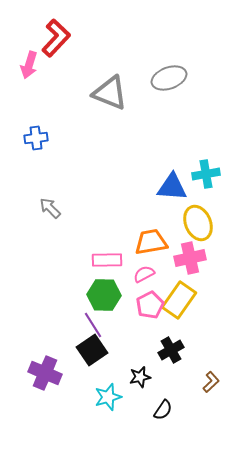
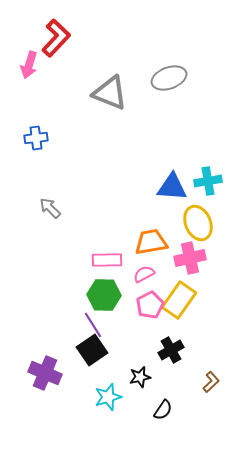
cyan cross: moved 2 px right, 7 px down
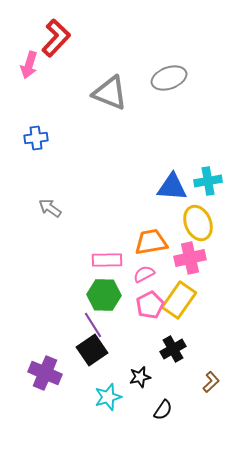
gray arrow: rotated 10 degrees counterclockwise
black cross: moved 2 px right, 1 px up
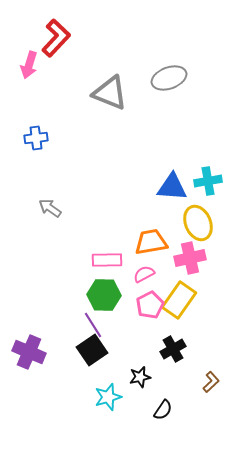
purple cross: moved 16 px left, 21 px up
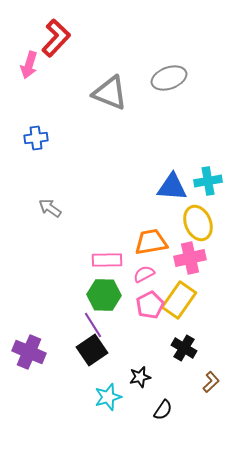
black cross: moved 11 px right, 1 px up; rotated 30 degrees counterclockwise
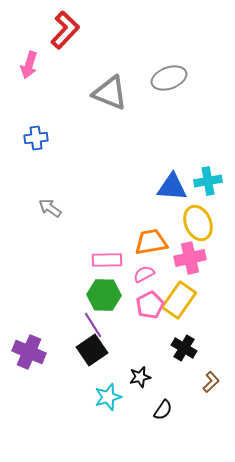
red L-shape: moved 9 px right, 8 px up
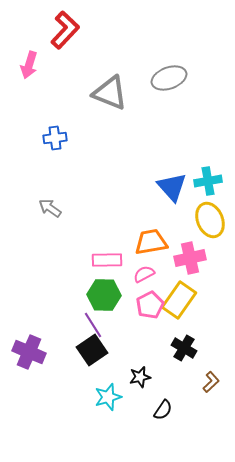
blue cross: moved 19 px right
blue triangle: rotated 44 degrees clockwise
yellow ellipse: moved 12 px right, 3 px up
